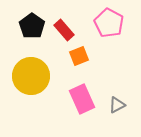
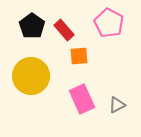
orange square: rotated 18 degrees clockwise
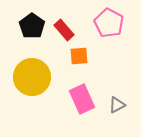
yellow circle: moved 1 px right, 1 px down
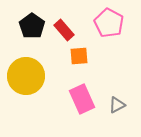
yellow circle: moved 6 px left, 1 px up
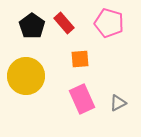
pink pentagon: rotated 12 degrees counterclockwise
red rectangle: moved 7 px up
orange square: moved 1 px right, 3 px down
gray triangle: moved 1 px right, 2 px up
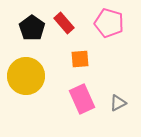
black pentagon: moved 2 px down
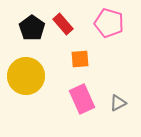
red rectangle: moved 1 px left, 1 px down
